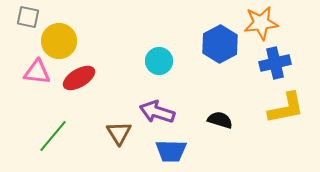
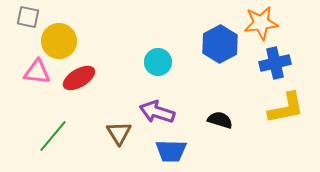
cyan circle: moved 1 px left, 1 px down
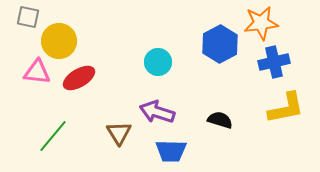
blue cross: moved 1 px left, 1 px up
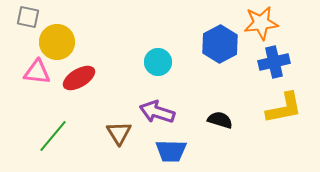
yellow circle: moved 2 px left, 1 px down
yellow L-shape: moved 2 px left
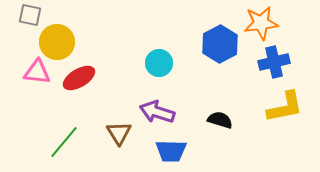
gray square: moved 2 px right, 2 px up
cyan circle: moved 1 px right, 1 px down
yellow L-shape: moved 1 px right, 1 px up
green line: moved 11 px right, 6 px down
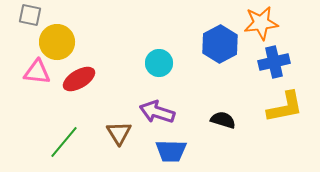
red ellipse: moved 1 px down
black semicircle: moved 3 px right
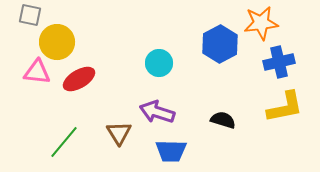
blue cross: moved 5 px right
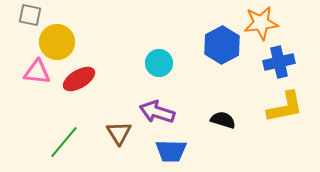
blue hexagon: moved 2 px right, 1 px down
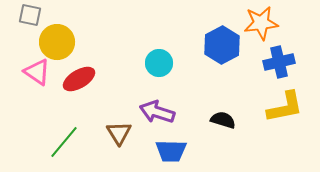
pink triangle: rotated 28 degrees clockwise
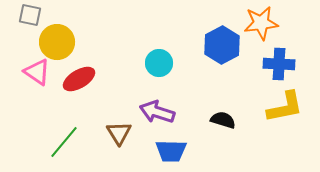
blue cross: moved 2 px down; rotated 16 degrees clockwise
